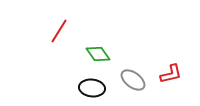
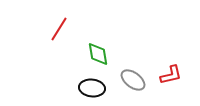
red line: moved 2 px up
green diamond: rotated 25 degrees clockwise
red L-shape: moved 1 px down
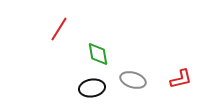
red L-shape: moved 10 px right, 4 px down
gray ellipse: rotated 20 degrees counterclockwise
black ellipse: rotated 15 degrees counterclockwise
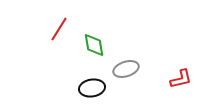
green diamond: moved 4 px left, 9 px up
gray ellipse: moved 7 px left, 11 px up; rotated 35 degrees counterclockwise
